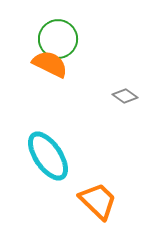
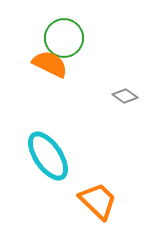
green circle: moved 6 px right, 1 px up
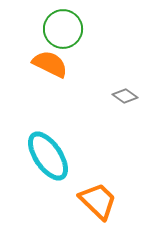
green circle: moved 1 px left, 9 px up
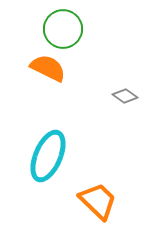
orange semicircle: moved 2 px left, 4 px down
cyan ellipse: rotated 57 degrees clockwise
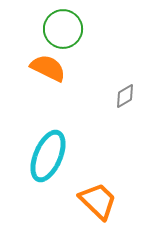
gray diamond: rotated 65 degrees counterclockwise
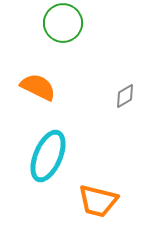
green circle: moved 6 px up
orange semicircle: moved 10 px left, 19 px down
orange trapezoid: rotated 150 degrees clockwise
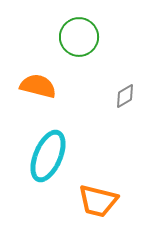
green circle: moved 16 px right, 14 px down
orange semicircle: moved 1 px up; rotated 12 degrees counterclockwise
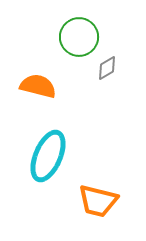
gray diamond: moved 18 px left, 28 px up
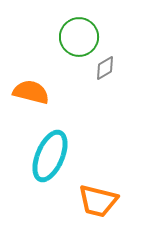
gray diamond: moved 2 px left
orange semicircle: moved 7 px left, 6 px down
cyan ellipse: moved 2 px right
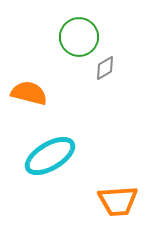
orange semicircle: moved 2 px left, 1 px down
cyan ellipse: rotated 36 degrees clockwise
orange trapezoid: moved 20 px right; rotated 18 degrees counterclockwise
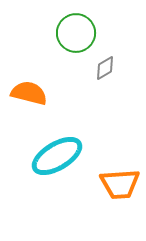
green circle: moved 3 px left, 4 px up
cyan ellipse: moved 7 px right
orange trapezoid: moved 2 px right, 17 px up
